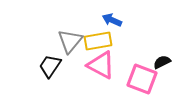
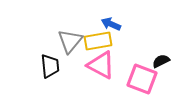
blue arrow: moved 1 px left, 4 px down
black semicircle: moved 1 px left, 1 px up
black trapezoid: rotated 140 degrees clockwise
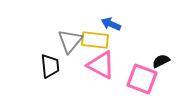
yellow rectangle: moved 3 px left, 1 px up; rotated 16 degrees clockwise
